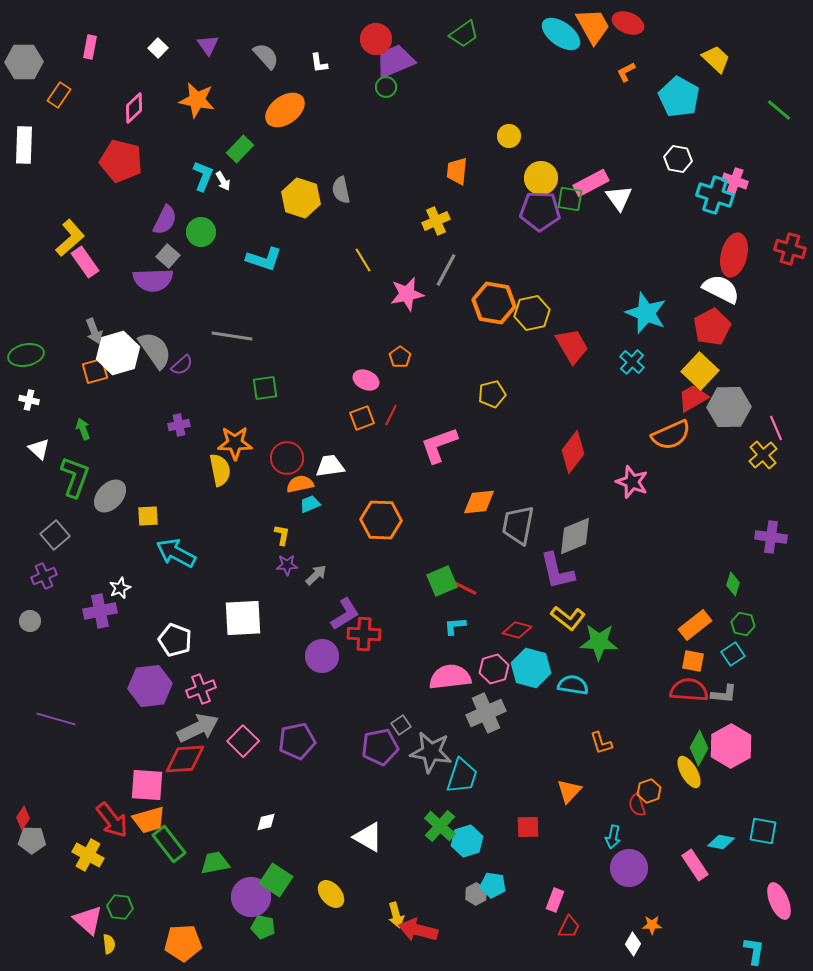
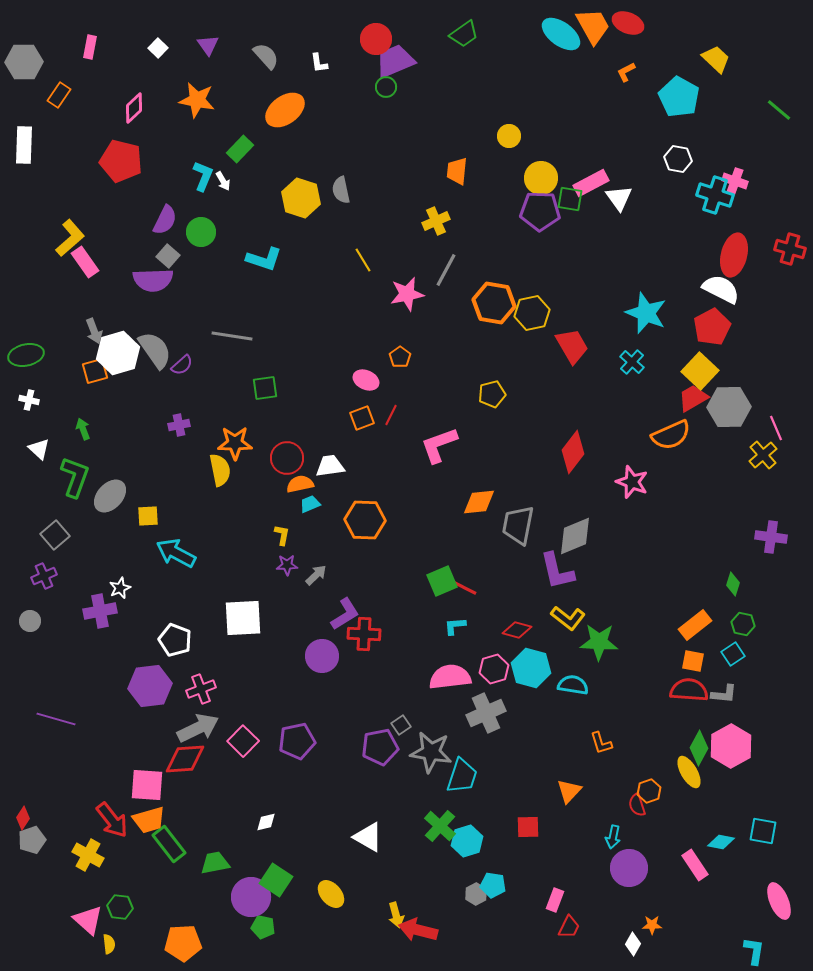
orange hexagon at (381, 520): moved 16 px left
gray pentagon at (32, 840): rotated 20 degrees counterclockwise
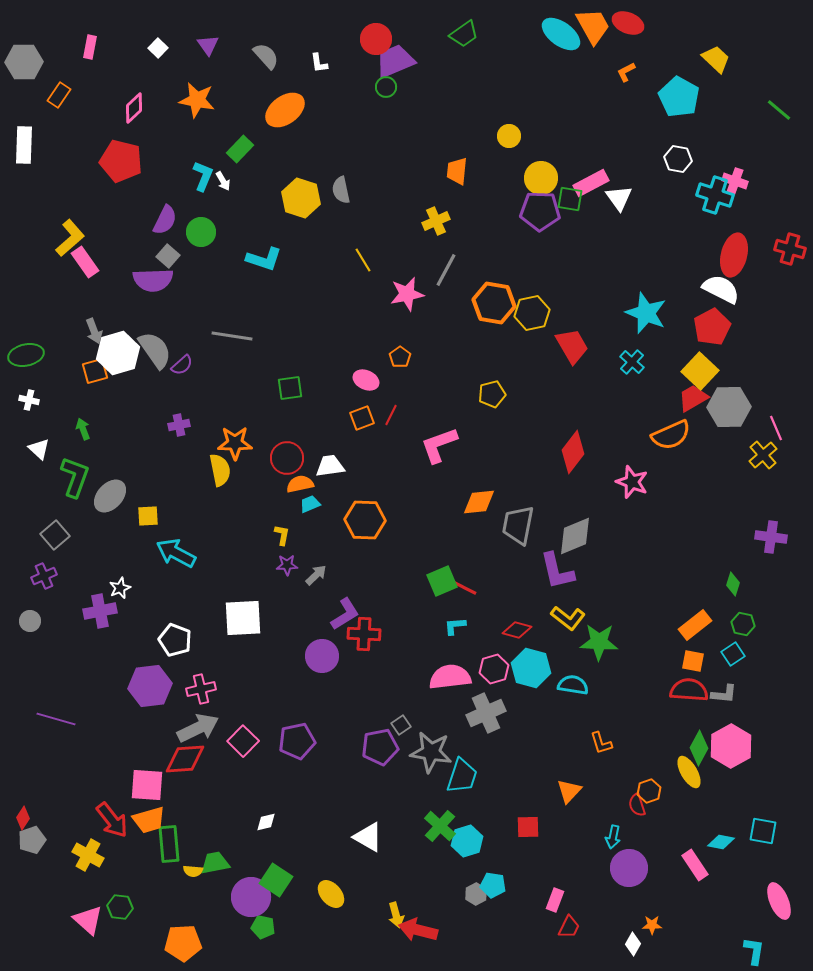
green square at (265, 388): moved 25 px right
pink cross at (201, 689): rotated 8 degrees clockwise
green rectangle at (169, 844): rotated 33 degrees clockwise
yellow semicircle at (109, 944): moved 84 px right, 73 px up; rotated 102 degrees clockwise
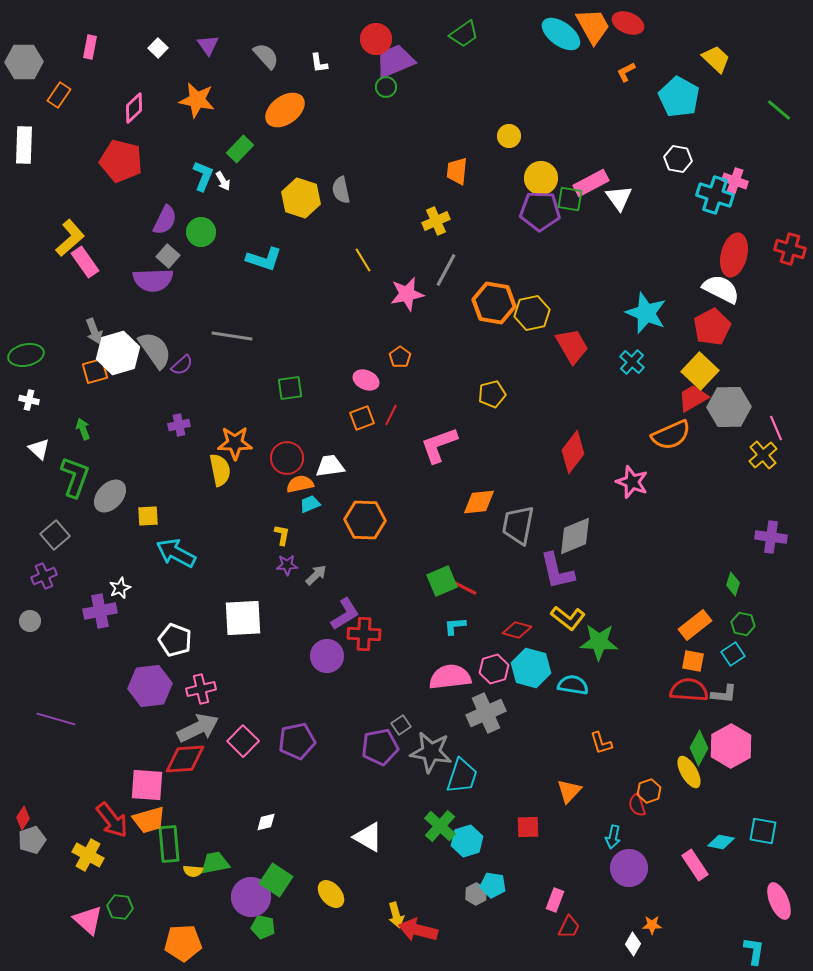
purple circle at (322, 656): moved 5 px right
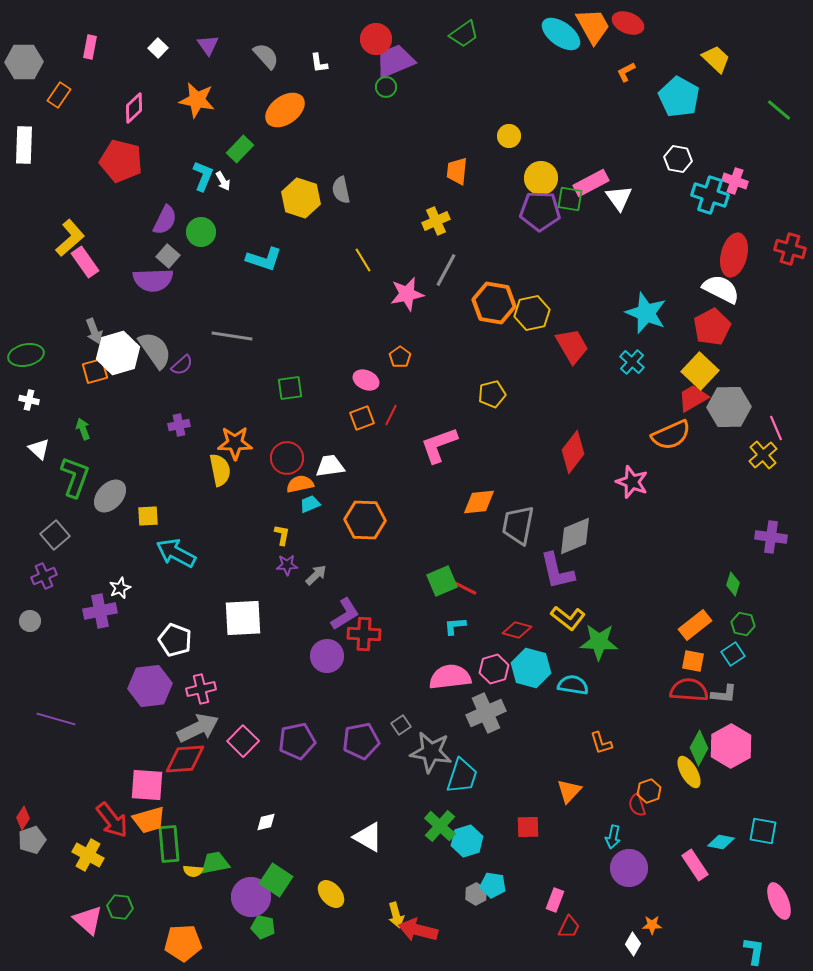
cyan cross at (715, 195): moved 5 px left
purple pentagon at (380, 747): moved 19 px left, 6 px up
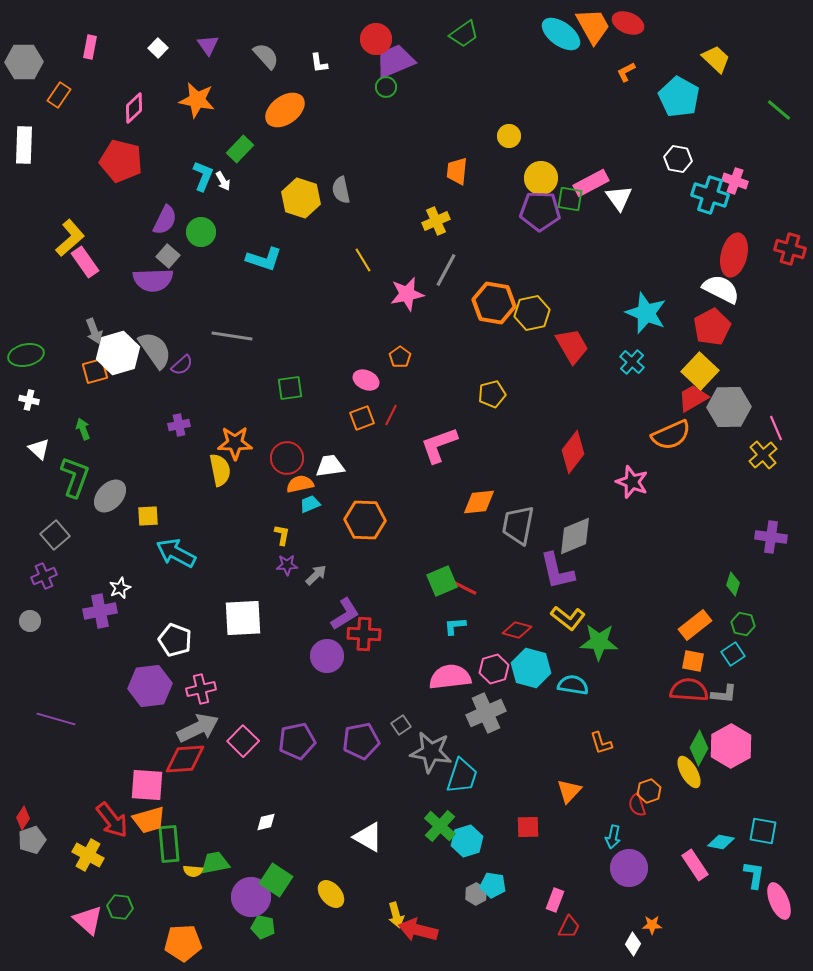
cyan L-shape at (754, 951): moved 76 px up
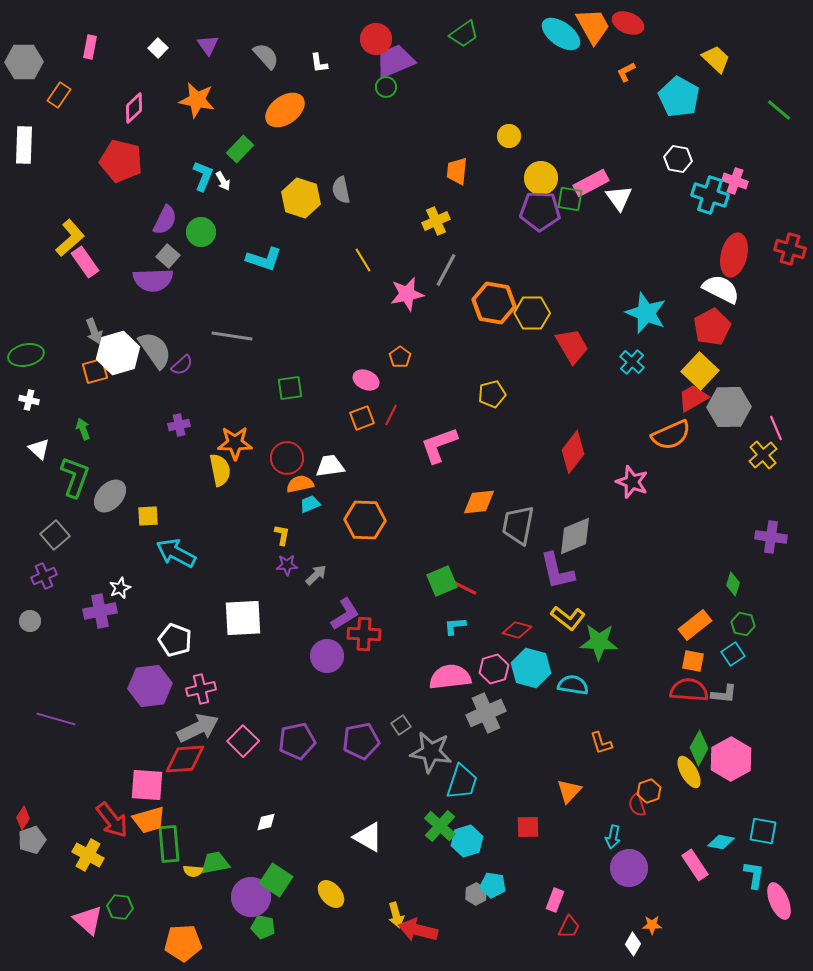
yellow hexagon at (532, 313): rotated 12 degrees clockwise
pink hexagon at (731, 746): moved 13 px down
cyan trapezoid at (462, 776): moved 6 px down
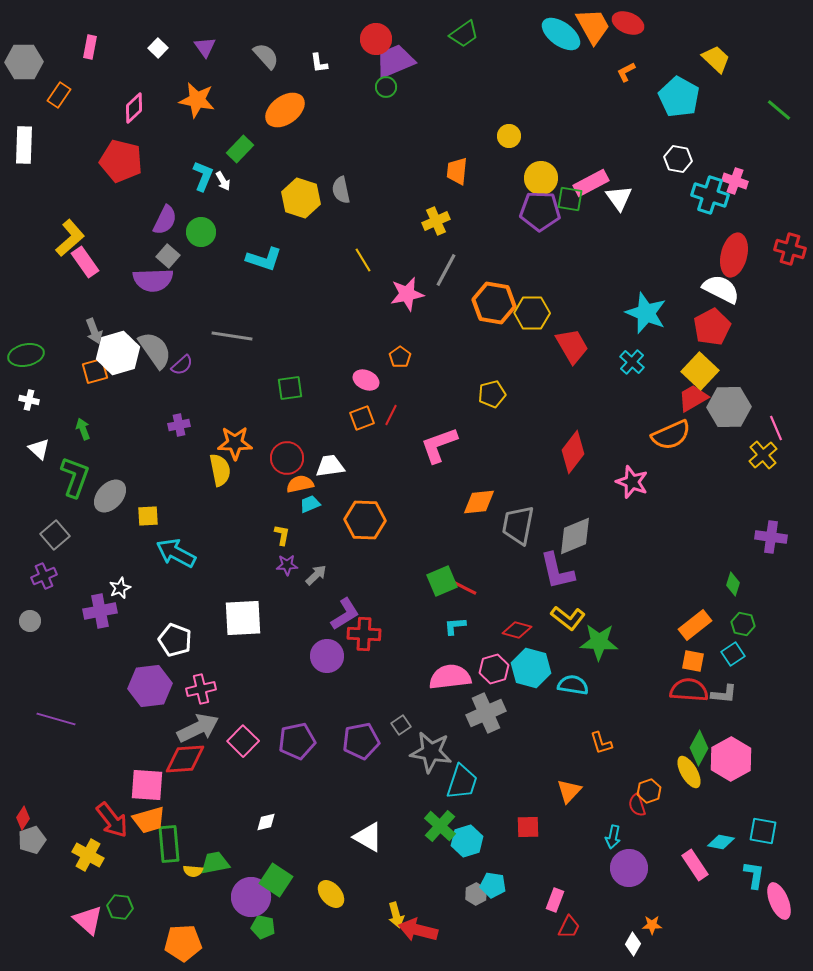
purple triangle at (208, 45): moved 3 px left, 2 px down
